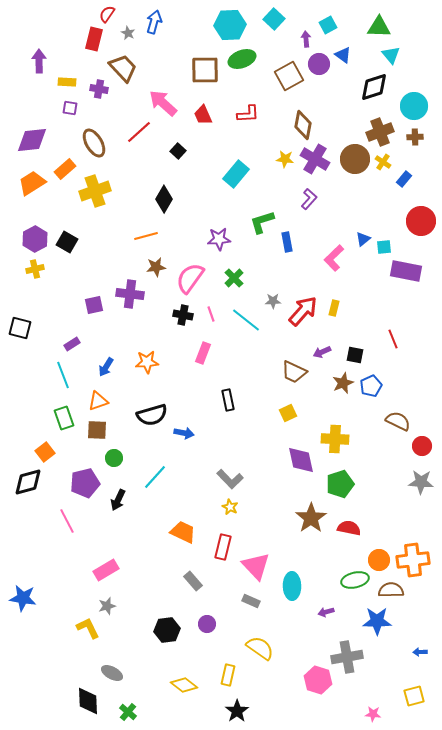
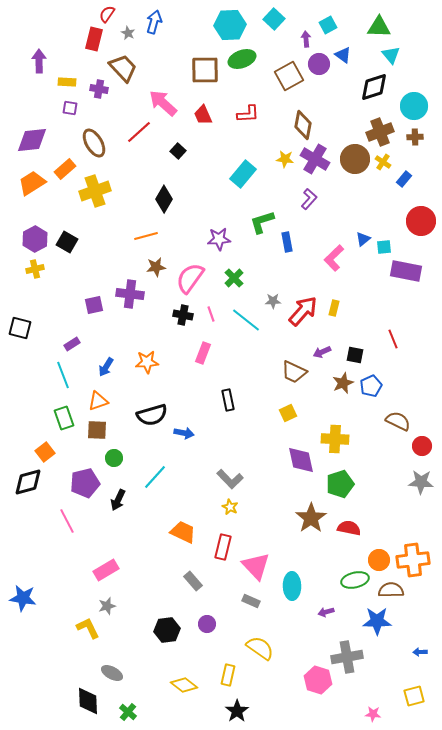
cyan rectangle at (236, 174): moved 7 px right
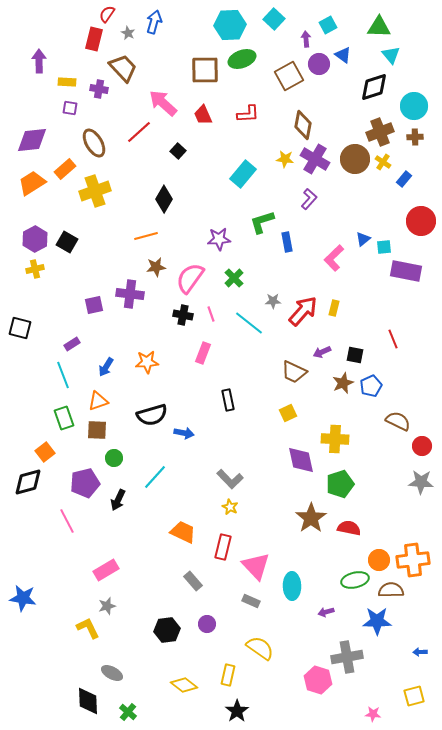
cyan line at (246, 320): moved 3 px right, 3 px down
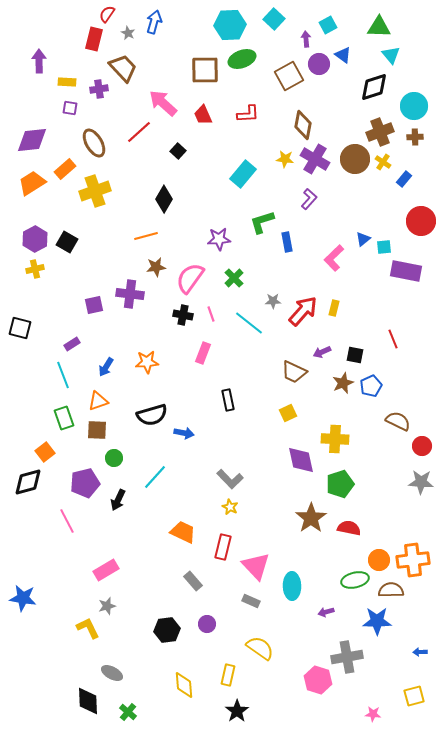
purple cross at (99, 89): rotated 18 degrees counterclockwise
yellow diamond at (184, 685): rotated 48 degrees clockwise
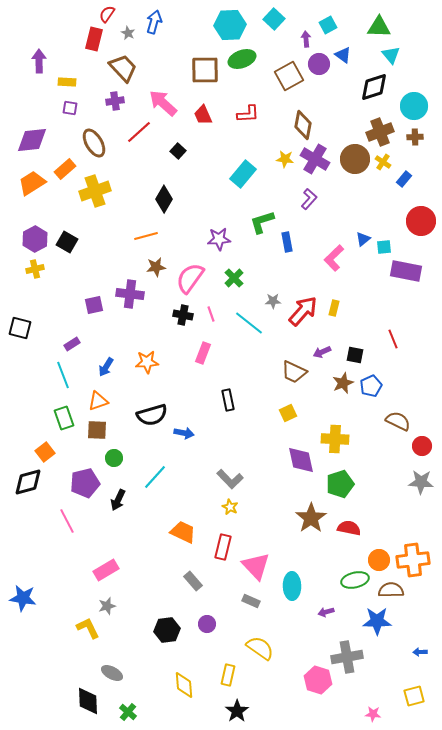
purple cross at (99, 89): moved 16 px right, 12 px down
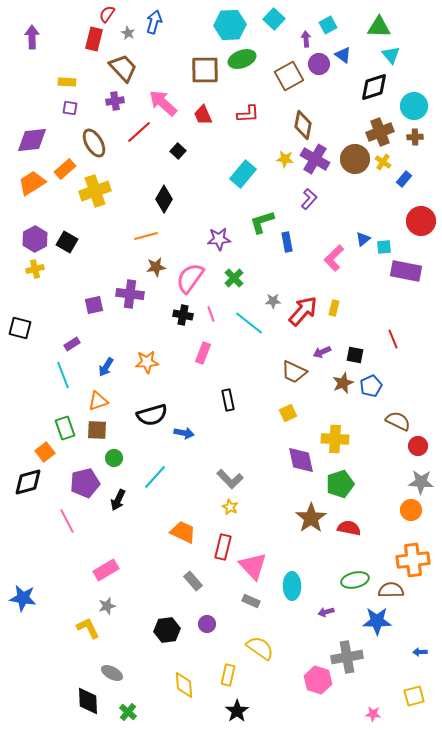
purple arrow at (39, 61): moved 7 px left, 24 px up
green rectangle at (64, 418): moved 1 px right, 10 px down
red circle at (422, 446): moved 4 px left
orange circle at (379, 560): moved 32 px right, 50 px up
pink triangle at (256, 566): moved 3 px left
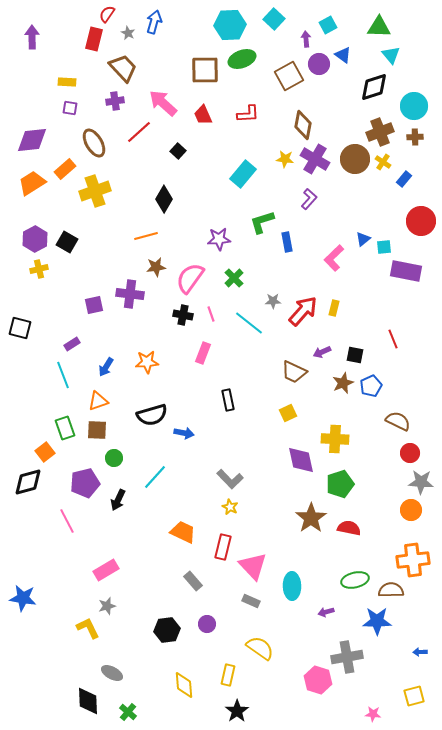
yellow cross at (35, 269): moved 4 px right
red circle at (418, 446): moved 8 px left, 7 px down
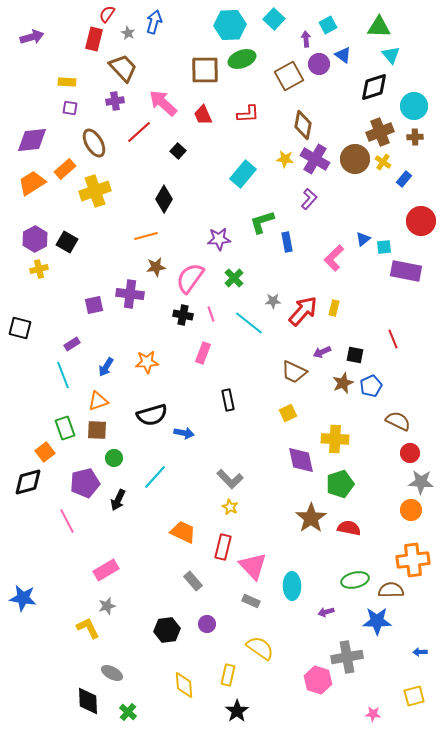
purple arrow at (32, 37): rotated 75 degrees clockwise
